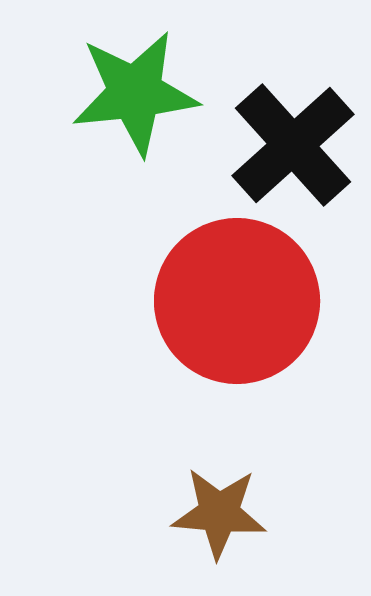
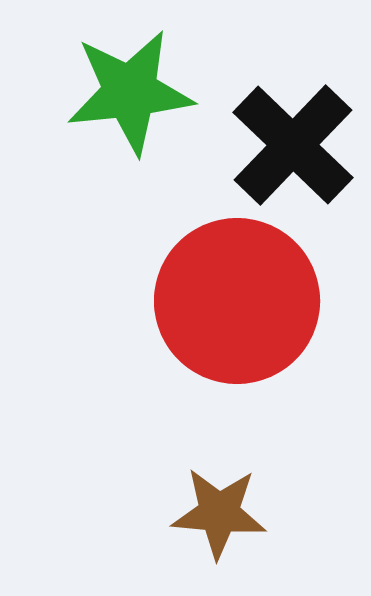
green star: moved 5 px left, 1 px up
black cross: rotated 4 degrees counterclockwise
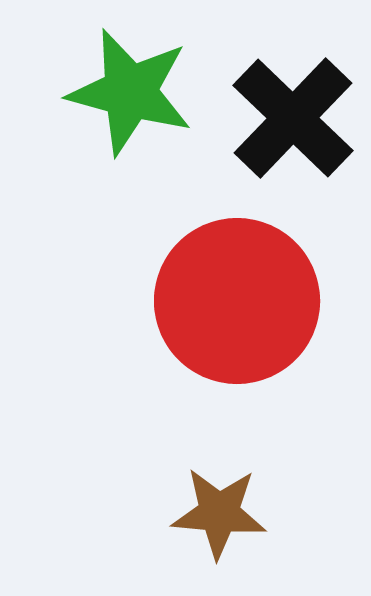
green star: rotated 21 degrees clockwise
black cross: moved 27 px up
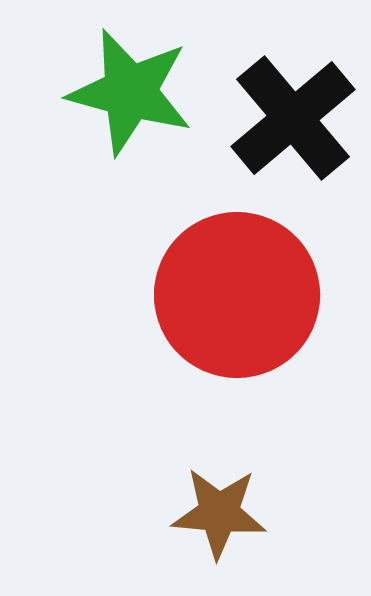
black cross: rotated 6 degrees clockwise
red circle: moved 6 px up
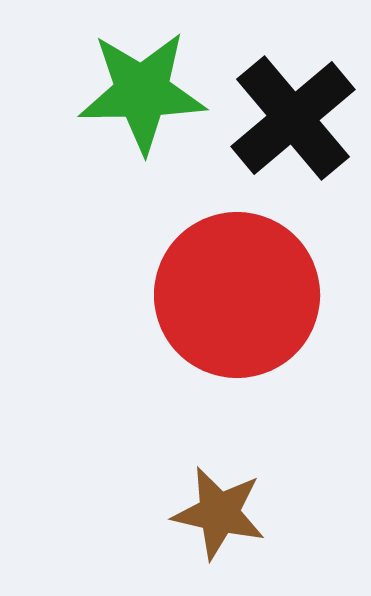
green star: moved 12 px right; rotated 16 degrees counterclockwise
brown star: rotated 8 degrees clockwise
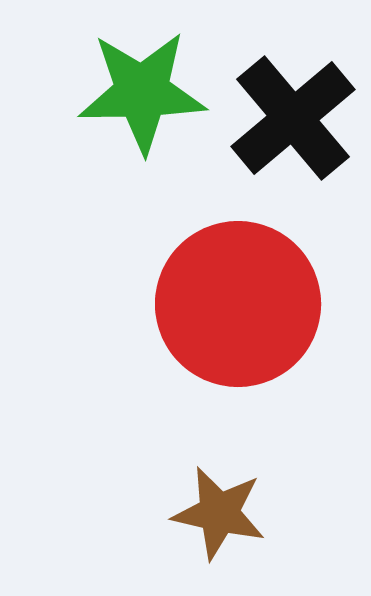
red circle: moved 1 px right, 9 px down
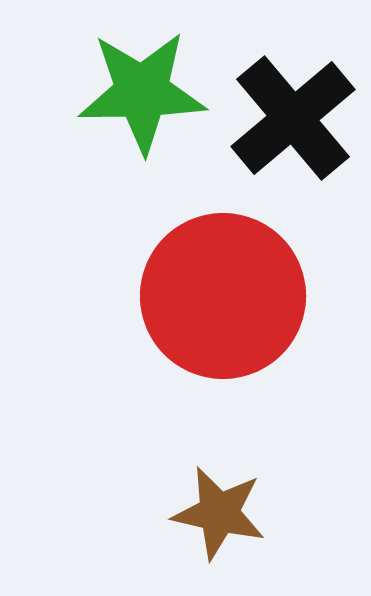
red circle: moved 15 px left, 8 px up
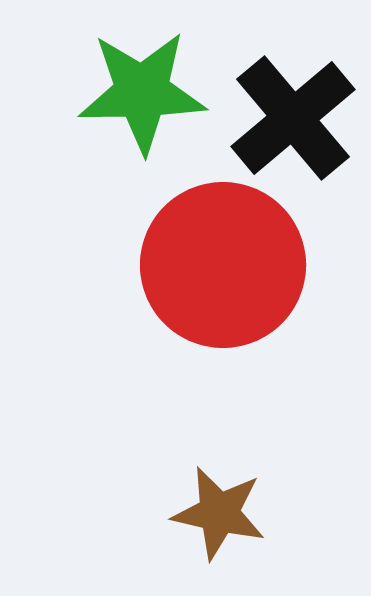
red circle: moved 31 px up
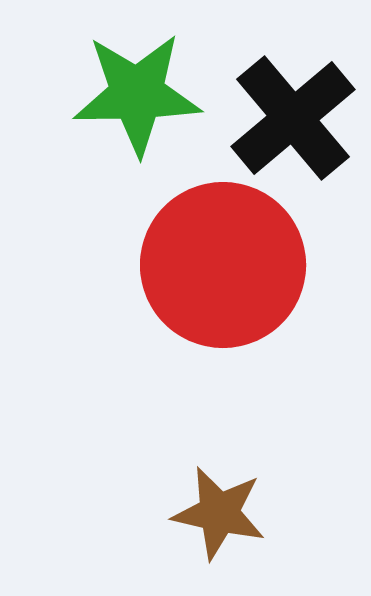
green star: moved 5 px left, 2 px down
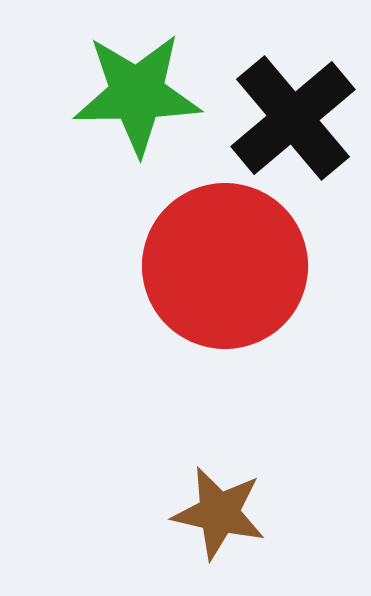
red circle: moved 2 px right, 1 px down
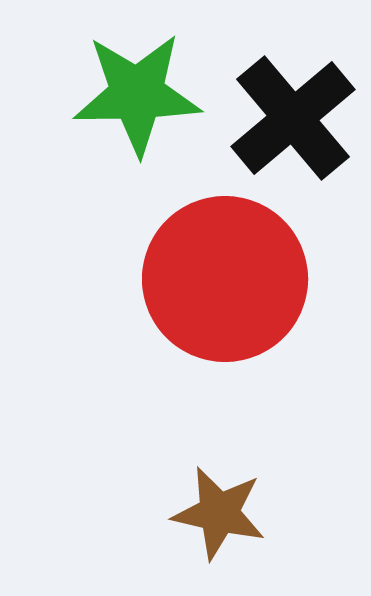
red circle: moved 13 px down
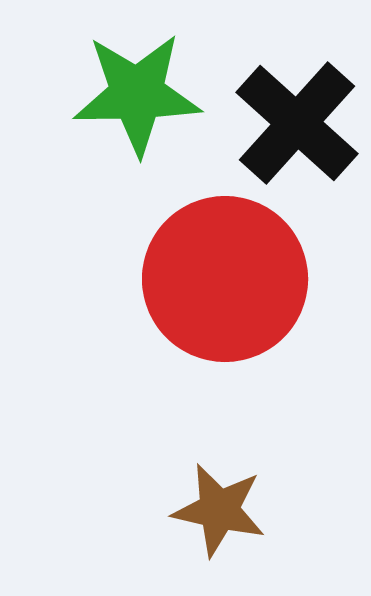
black cross: moved 4 px right, 5 px down; rotated 8 degrees counterclockwise
brown star: moved 3 px up
